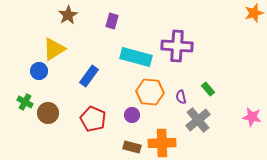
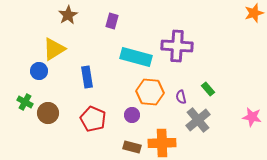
blue rectangle: moved 2 px left, 1 px down; rotated 45 degrees counterclockwise
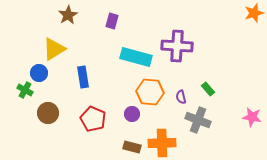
blue circle: moved 2 px down
blue rectangle: moved 4 px left
green cross: moved 12 px up
purple circle: moved 1 px up
gray cross: rotated 30 degrees counterclockwise
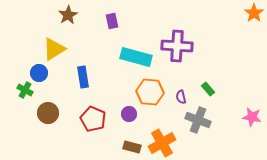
orange star: rotated 18 degrees counterclockwise
purple rectangle: rotated 28 degrees counterclockwise
purple circle: moved 3 px left
orange cross: rotated 28 degrees counterclockwise
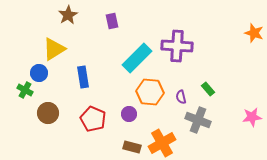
orange star: moved 20 px down; rotated 18 degrees counterclockwise
cyan rectangle: moved 1 px right, 1 px down; rotated 60 degrees counterclockwise
pink star: rotated 18 degrees counterclockwise
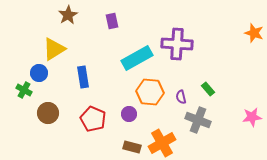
purple cross: moved 2 px up
cyan rectangle: rotated 16 degrees clockwise
green cross: moved 1 px left
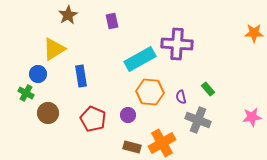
orange star: rotated 18 degrees counterclockwise
cyan rectangle: moved 3 px right, 1 px down
blue circle: moved 1 px left, 1 px down
blue rectangle: moved 2 px left, 1 px up
green cross: moved 2 px right, 3 px down
purple circle: moved 1 px left, 1 px down
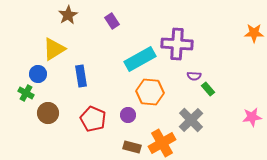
purple rectangle: rotated 21 degrees counterclockwise
purple semicircle: moved 13 px right, 21 px up; rotated 72 degrees counterclockwise
gray cross: moved 7 px left; rotated 25 degrees clockwise
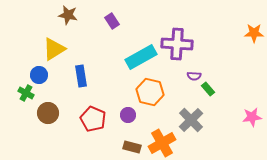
brown star: rotated 30 degrees counterclockwise
cyan rectangle: moved 1 px right, 2 px up
blue circle: moved 1 px right, 1 px down
orange hexagon: rotated 8 degrees clockwise
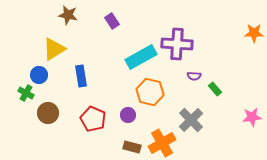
green rectangle: moved 7 px right
